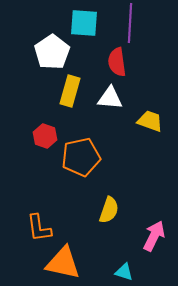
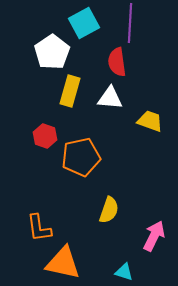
cyan square: rotated 32 degrees counterclockwise
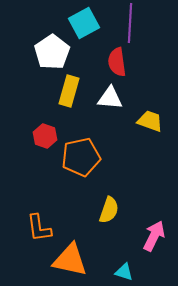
yellow rectangle: moved 1 px left
orange triangle: moved 7 px right, 3 px up
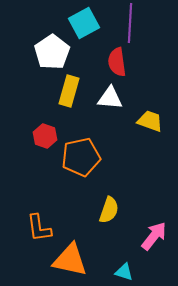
pink arrow: rotated 12 degrees clockwise
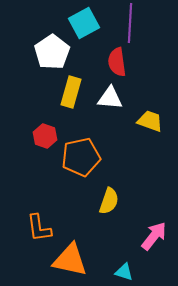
yellow rectangle: moved 2 px right, 1 px down
yellow semicircle: moved 9 px up
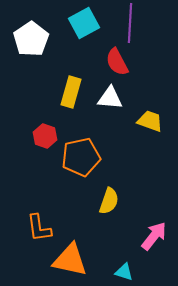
white pentagon: moved 21 px left, 13 px up
red semicircle: rotated 20 degrees counterclockwise
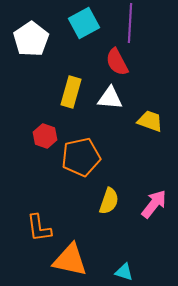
pink arrow: moved 32 px up
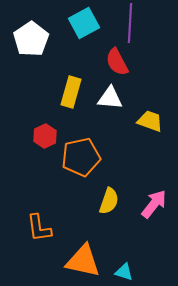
red hexagon: rotated 15 degrees clockwise
orange triangle: moved 13 px right, 1 px down
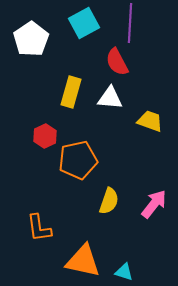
orange pentagon: moved 3 px left, 3 px down
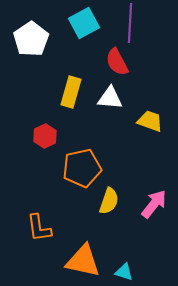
orange pentagon: moved 4 px right, 8 px down
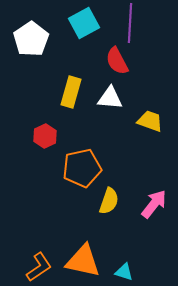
red semicircle: moved 1 px up
orange L-shape: moved 39 px down; rotated 116 degrees counterclockwise
